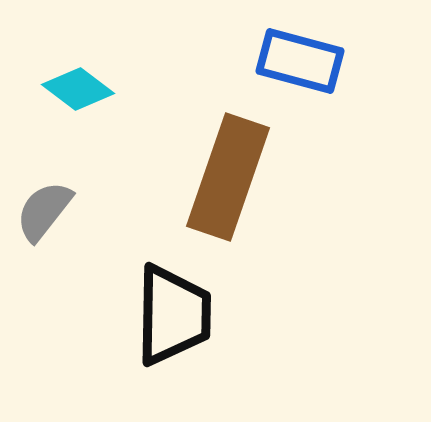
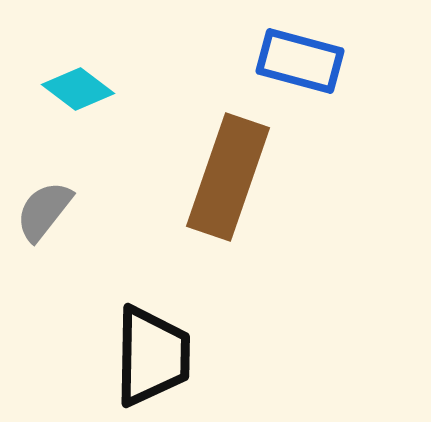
black trapezoid: moved 21 px left, 41 px down
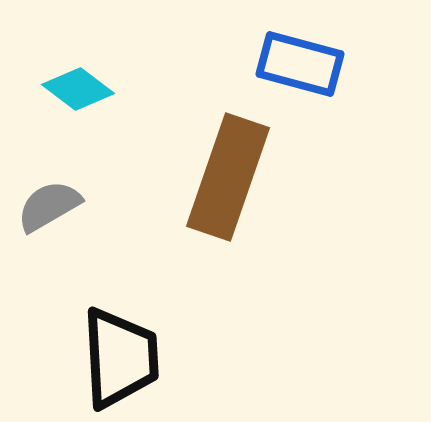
blue rectangle: moved 3 px down
gray semicircle: moved 5 px right, 5 px up; rotated 22 degrees clockwise
black trapezoid: moved 32 px left, 2 px down; rotated 4 degrees counterclockwise
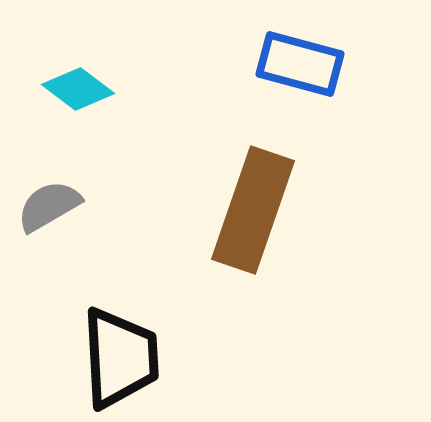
brown rectangle: moved 25 px right, 33 px down
